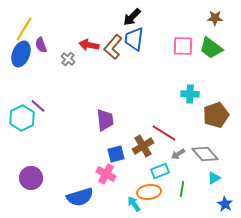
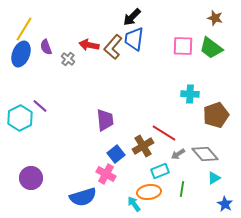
brown star: rotated 14 degrees clockwise
purple semicircle: moved 5 px right, 2 px down
purple line: moved 2 px right
cyan hexagon: moved 2 px left
blue square: rotated 24 degrees counterclockwise
blue semicircle: moved 3 px right
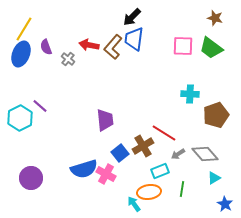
blue square: moved 4 px right, 1 px up
blue semicircle: moved 1 px right, 28 px up
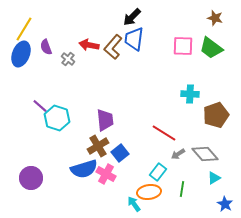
cyan hexagon: moved 37 px right; rotated 15 degrees counterclockwise
brown cross: moved 45 px left
cyan rectangle: moved 2 px left, 1 px down; rotated 30 degrees counterclockwise
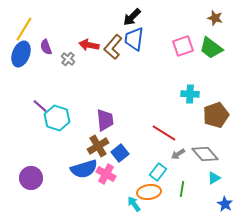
pink square: rotated 20 degrees counterclockwise
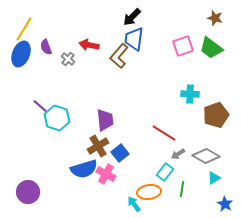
brown L-shape: moved 6 px right, 9 px down
gray diamond: moved 1 px right, 2 px down; rotated 20 degrees counterclockwise
cyan rectangle: moved 7 px right
purple circle: moved 3 px left, 14 px down
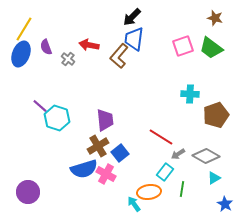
red line: moved 3 px left, 4 px down
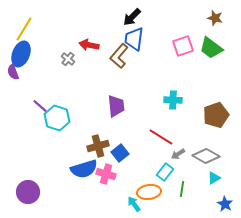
purple semicircle: moved 33 px left, 25 px down
cyan cross: moved 17 px left, 6 px down
purple trapezoid: moved 11 px right, 14 px up
brown cross: rotated 15 degrees clockwise
pink cross: rotated 12 degrees counterclockwise
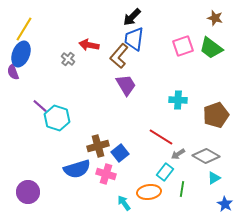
cyan cross: moved 5 px right
purple trapezoid: moved 10 px right, 21 px up; rotated 25 degrees counterclockwise
blue semicircle: moved 7 px left
cyan arrow: moved 10 px left, 1 px up
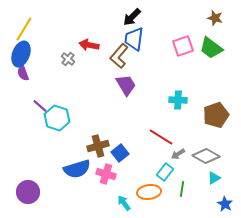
purple semicircle: moved 10 px right, 1 px down
